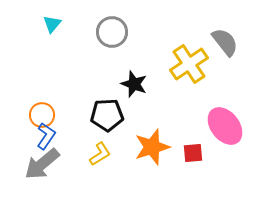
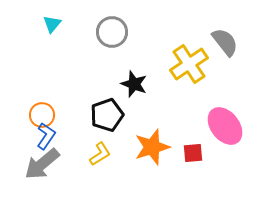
black pentagon: rotated 16 degrees counterclockwise
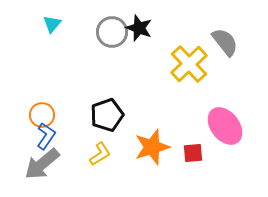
yellow cross: rotated 9 degrees counterclockwise
black star: moved 5 px right, 56 px up
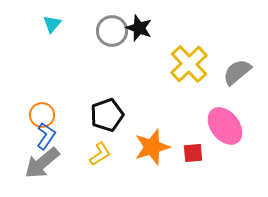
gray circle: moved 1 px up
gray semicircle: moved 12 px right, 30 px down; rotated 92 degrees counterclockwise
gray arrow: moved 1 px up
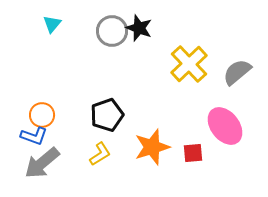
blue L-shape: moved 12 px left; rotated 76 degrees clockwise
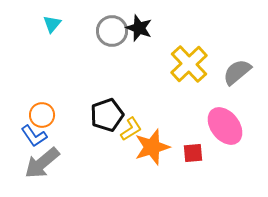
blue L-shape: rotated 36 degrees clockwise
yellow L-shape: moved 31 px right, 25 px up
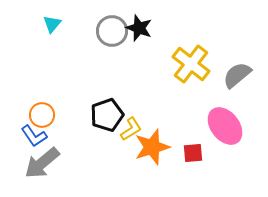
yellow cross: moved 2 px right; rotated 9 degrees counterclockwise
gray semicircle: moved 3 px down
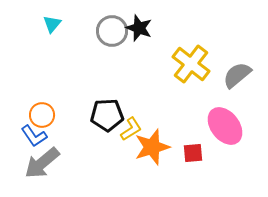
black pentagon: rotated 16 degrees clockwise
